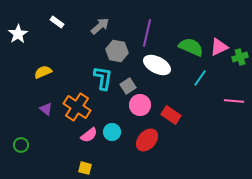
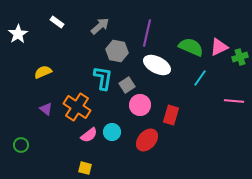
gray square: moved 1 px left, 1 px up
red rectangle: rotated 72 degrees clockwise
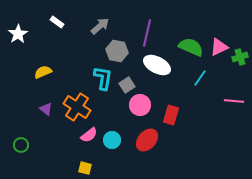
cyan circle: moved 8 px down
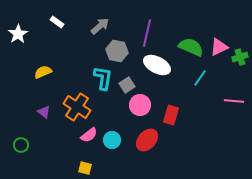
purple triangle: moved 2 px left, 3 px down
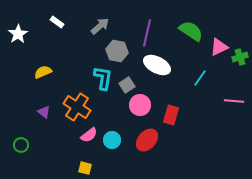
green semicircle: moved 16 px up; rotated 10 degrees clockwise
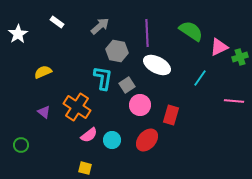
purple line: rotated 16 degrees counterclockwise
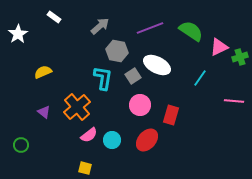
white rectangle: moved 3 px left, 5 px up
purple line: moved 3 px right, 5 px up; rotated 72 degrees clockwise
gray square: moved 6 px right, 9 px up
orange cross: rotated 16 degrees clockwise
